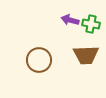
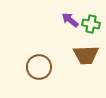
purple arrow: rotated 24 degrees clockwise
brown circle: moved 7 px down
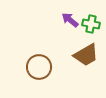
brown trapezoid: rotated 28 degrees counterclockwise
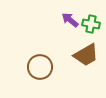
brown circle: moved 1 px right
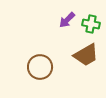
purple arrow: moved 3 px left; rotated 84 degrees counterclockwise
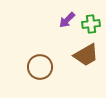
green cross: rotated 18 degrees counterclockwise
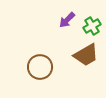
green cross: moved 1 px right, 2 px down; rotated 24 degrees counterclockwise
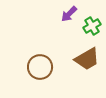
purple arrow: moved 2 px right, 6 px up
brown trapezoid: moved 1 px right, 4 px down
